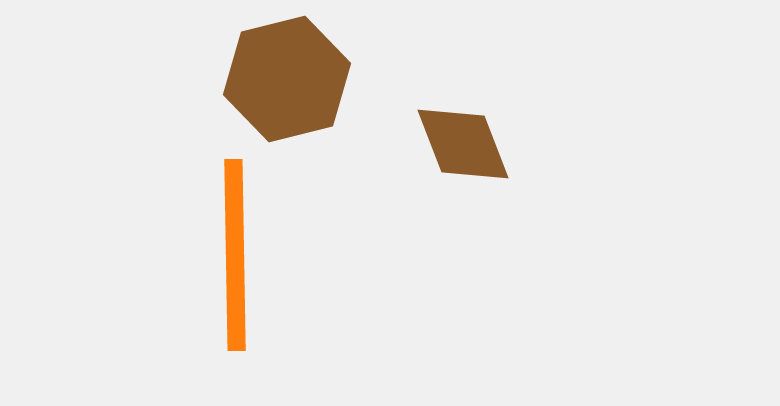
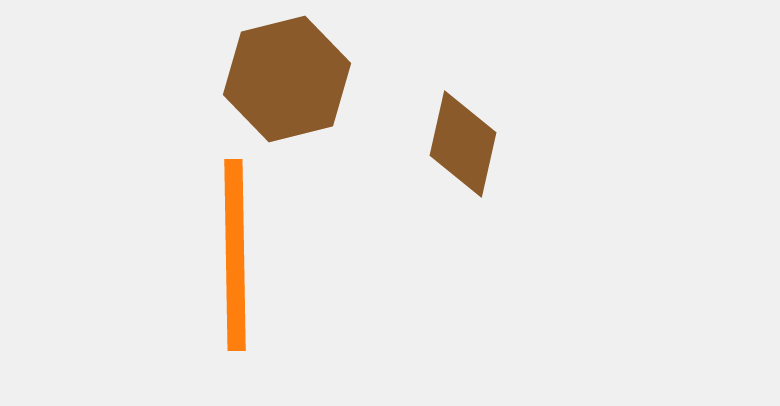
brown diamond: rotated 34 degrees clockwise
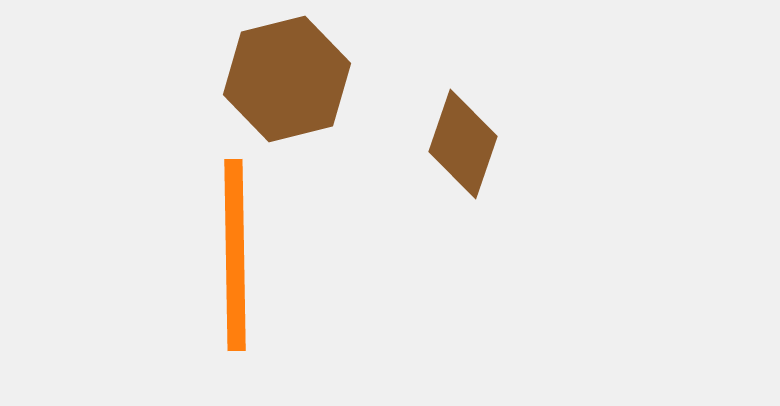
brown diamond: rotated 6 degrees clockwise
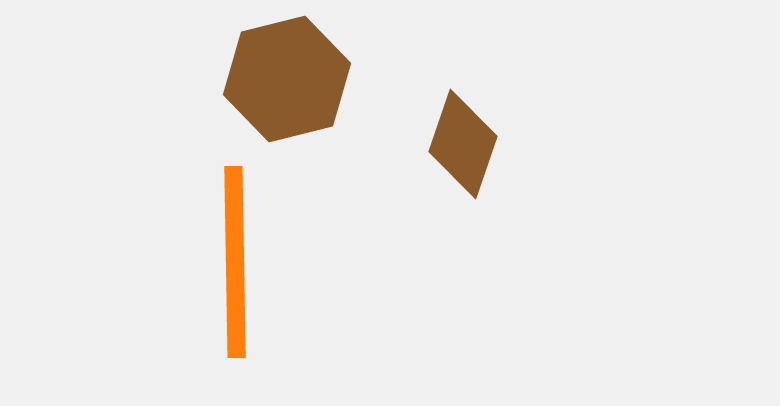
orange line: moved 7 px down
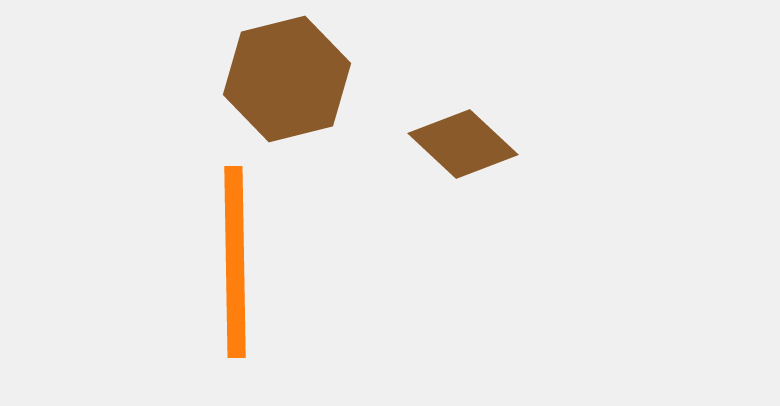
brown diamond: rotated 66 degrees counterclockwise
